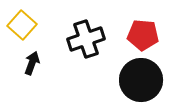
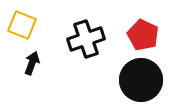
yellow square: rotated 20 degrees counterclockwise
red pentagon: rotated 20 degrees clockwise
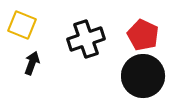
black circle: moved 2 px right, 4 px up
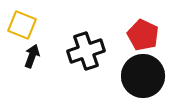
black cross: moved 12 px down
black arrow: moved 7 px up
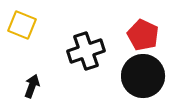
black arrow: moved 30 px down
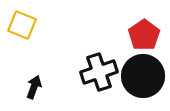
red pentagon: moved 1 px right; rotated 12 degrees clockwise
black cross: moved 13 px right, 21 px down
black arrow: moved 2 px right, 1 px down
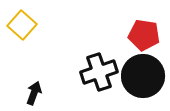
yellow square: rotated 20 degrees clockwise
red pentagon: rotated 28 degrees counterclockwise
black arrow: moved 6 px down
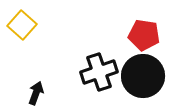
black arrow: moved 2 px right
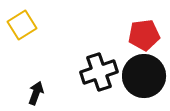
yellow square: rotated 16 degrees clockwise
red pentagon: rotated 16 degrees counterclockwise
black circle: moved 1 px right
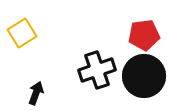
yellow square: moved 8 px down
black cross: moved 2 px left, 2 px up
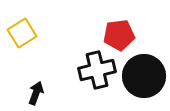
red pentagon: moved 25 px left
black cross: rotated 6 degrees clockwise
